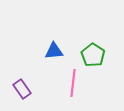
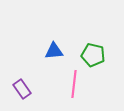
green pentagon: rotated 20 degrees counterclockwise
pink line: moved 1 px right, 1 px down
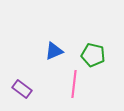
blue triangle: rotated 18 degrees counterclockwise
purple rectangle: rotated 18 degrees counterclockwise
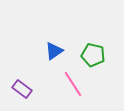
blue triangle: rotated 12 degrees counterclockwise
pink line: moved 1 px left; rotated 40 degrees counterclockwise
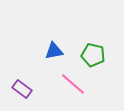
blue triangle: rotated 24 degrees clockwise
pink line: rotated 16 degrees counterclockwise
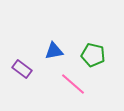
purple rectangle: moved 20 px up
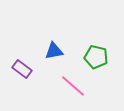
green pentagon: moved 3 px right, 2 px down
pink line: moved 2 px down
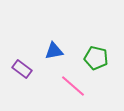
green pentagon: moved 1 px down
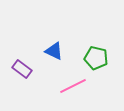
blue triangle: rotated 36 degrees clockwise
pink line: rotated 68 degrees counterclockwise
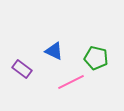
pink line: moved 2 px left, 4 px up
